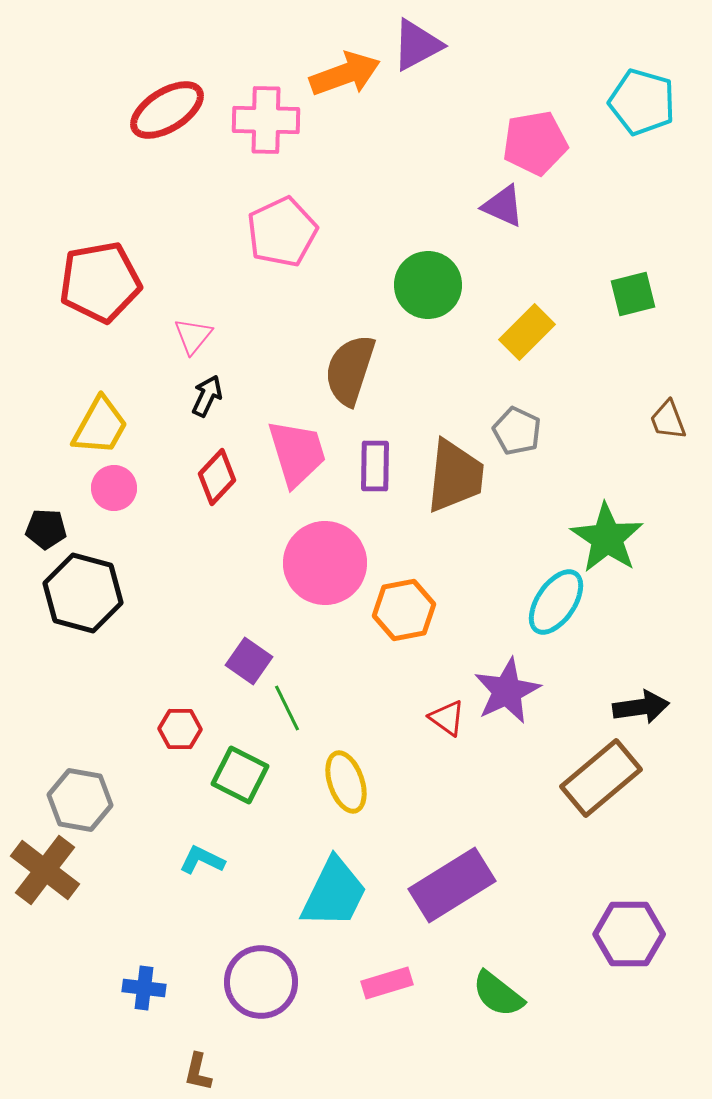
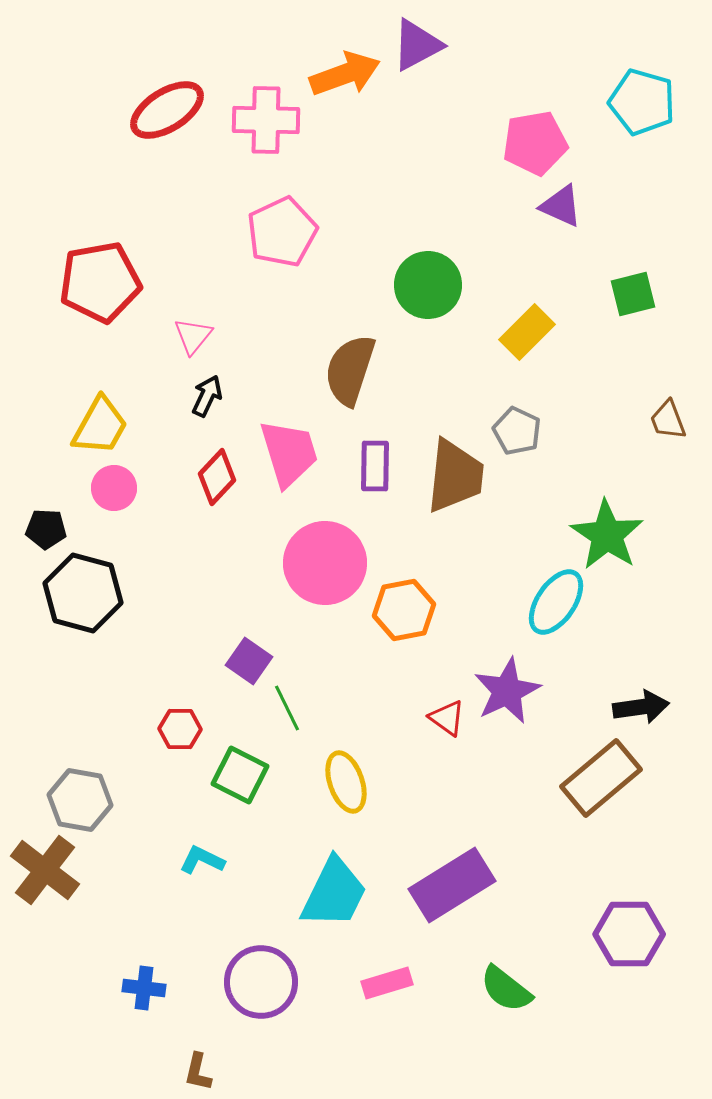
purple triangle at (503, 206): moved 58 px right
pink trapezoid at (297, 453): moved 8 px left
green star at (607, 538): moved 3 px up
green semicircle at (498, 994): moved 8 px right, 5 px up
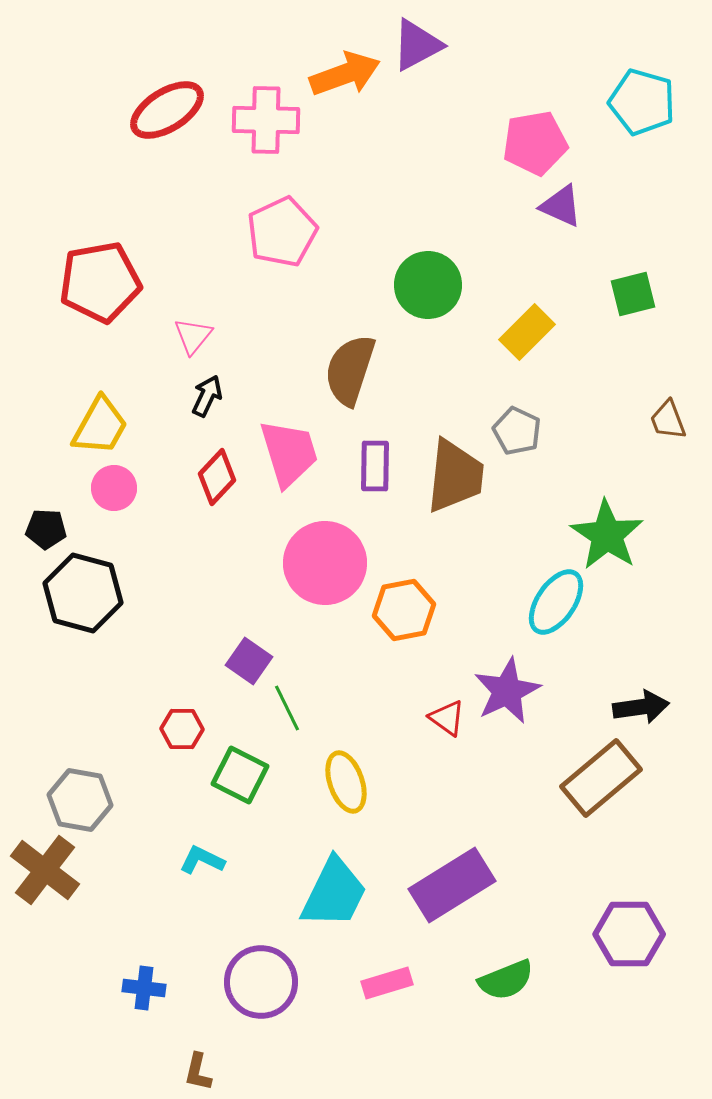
red hexagon at (180, 729): moved 2 px right
green semicircle at (506, 989): moved 9 px up; rotated 60 degrees counterclockwise
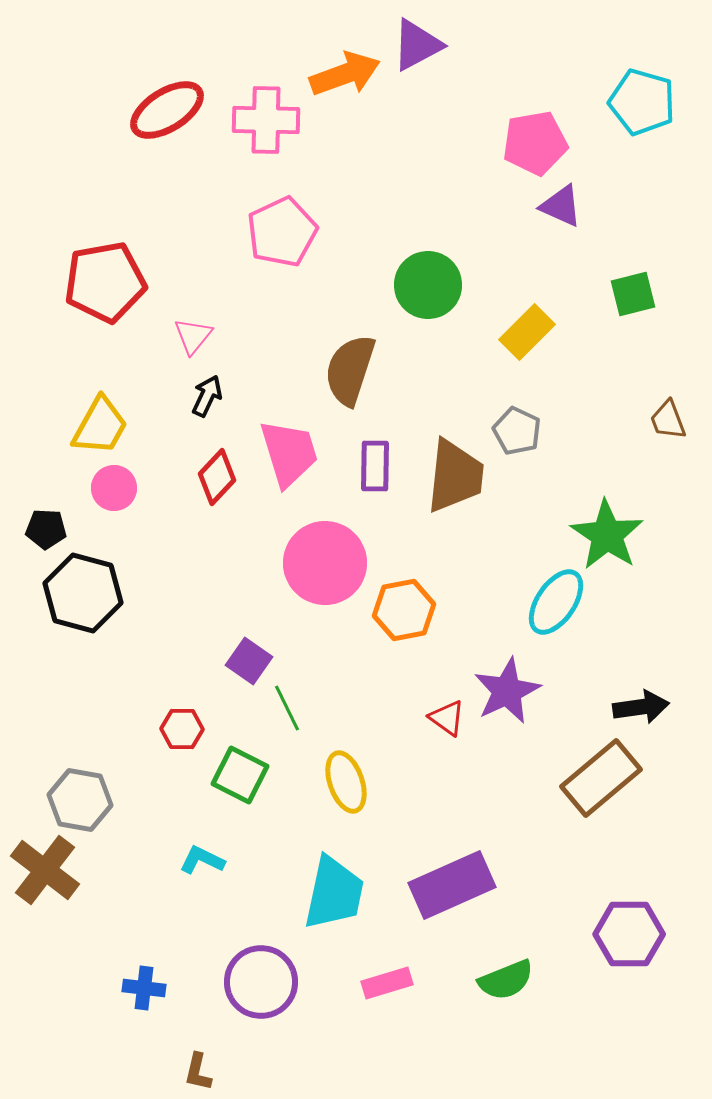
red pentagon at (100, 282): moved 5 px right
purple rectangle at (452, 885): rotated 8 degrees clockwise
cyan trapezoid at (334, 893): rotated 14 degrees counterclockwise
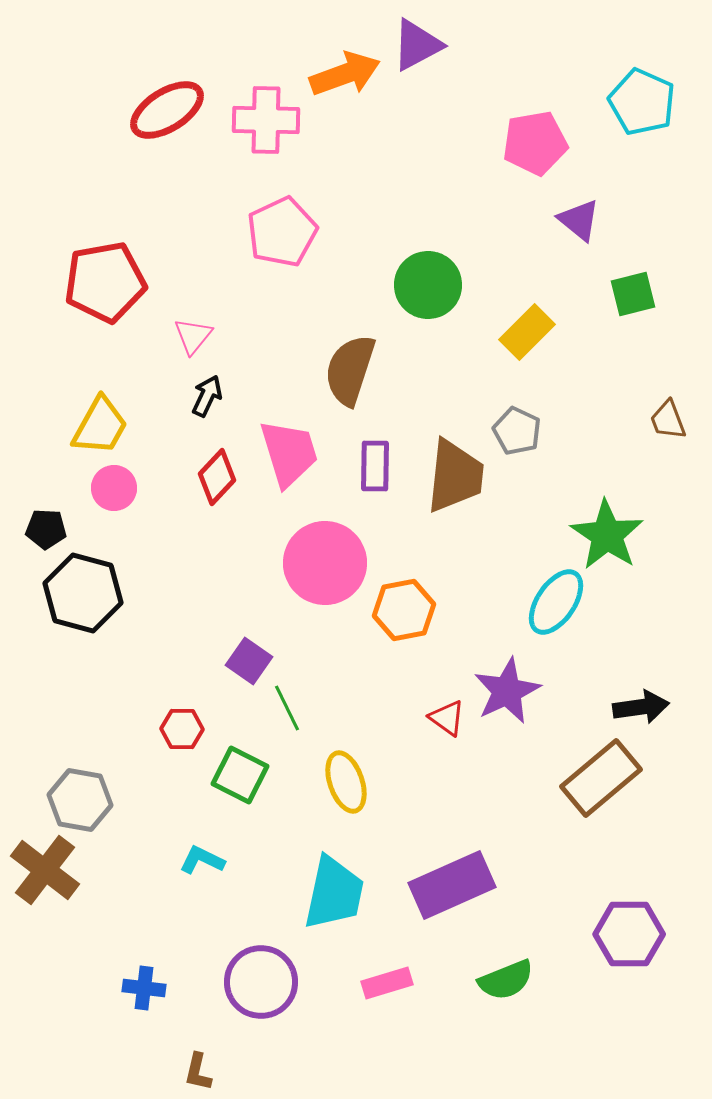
cyan pentagon at (642, 102): rotated 8 degrees clockwise
purple triangle at (561, 206): moved 18 px right, 14 px down; rotated 15 degrees clockwise
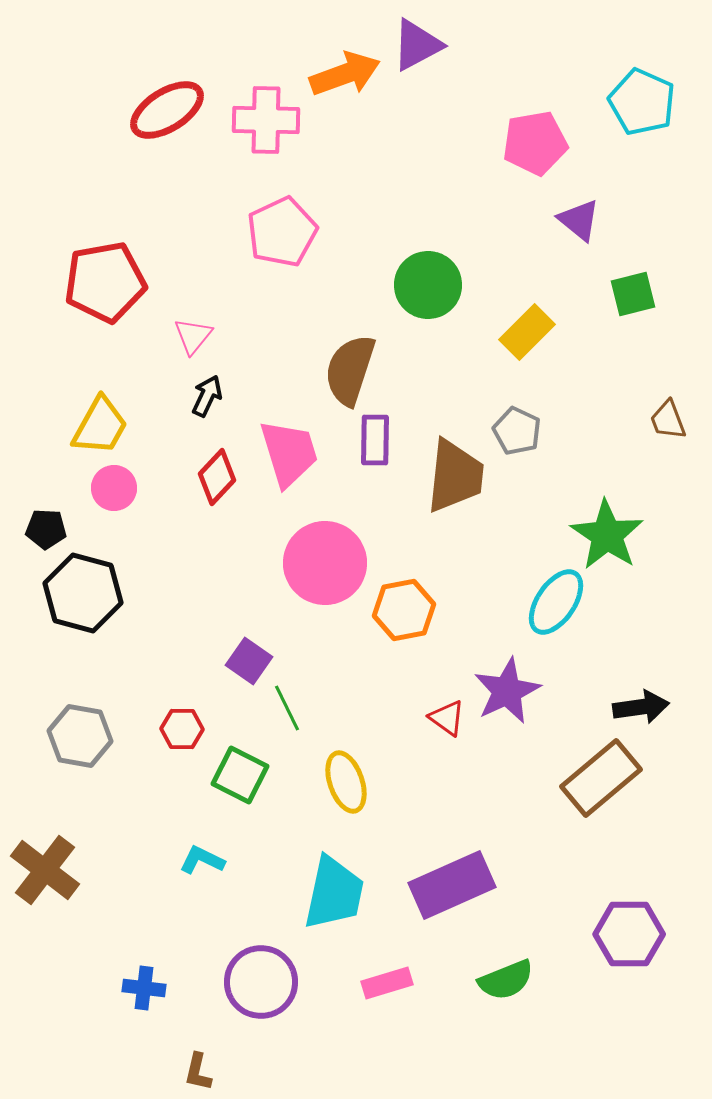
purple rectangle at (375, 466): moved 26 px up
gray hexagon at (80, 800): moved 64 px up
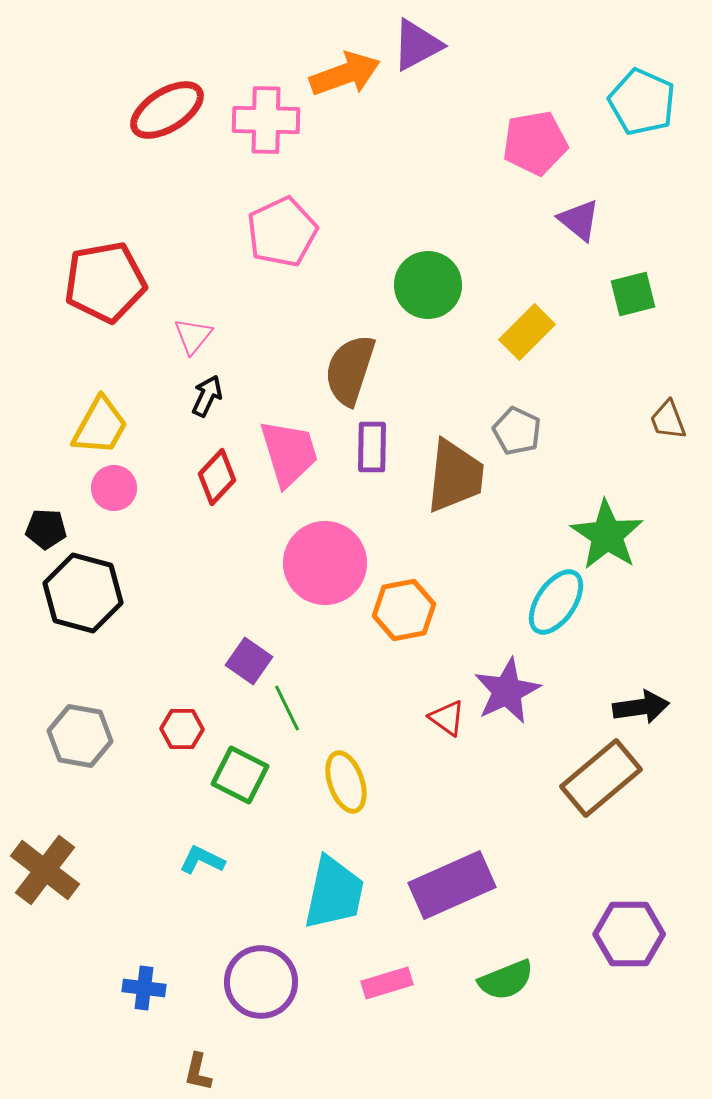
purple rectangle at (375, 440): moved 3 px left, 7 px down
